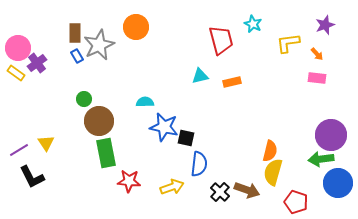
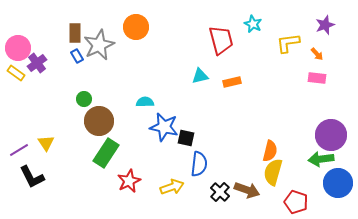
green rectangle: rotated 44 degrees clockwise
red star: rotated 30 degrees counterclockwise
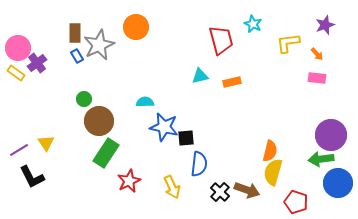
black square: rotated 18 degrees counterclockwise
yellow arrow: rotated 85 degrees clockwise
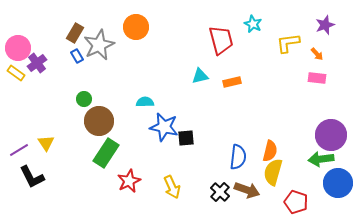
brown rectangle: rotated 30 degrees clockwise
blue semicircle: moved 39 px right, 7 px up
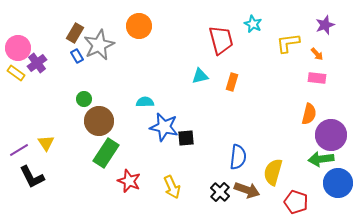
orange circle: moved 3 px right, 1 px up
orange rectangle: rotated 60 degrees counterclockwise
orange semicircle: moved 39 px right, 37 px up
red star: rotated 25 degrees counterclockwise
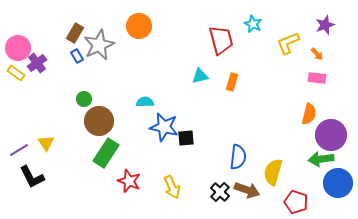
yellow L-shape: rotated 15 degrees counterclockwise
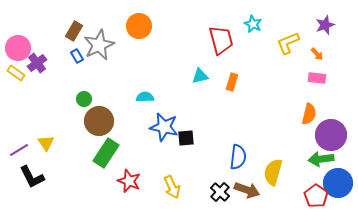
brown rectangle: moved 1 px left, 2 px up
cyan semicircle: moved 5 px up
red pentagon: moved 20 px right, 6 px up; rotated 15 degrees clockwise
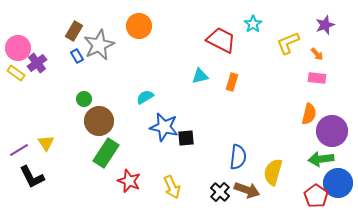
cyan star: rotated 12 degrees clockwise
red trapezoid: rotated 48 degrees counterclockwise
cyan semicircle: rotated 30 degrees counterclockwise
purple circle: moved 1 px right, 4 px up
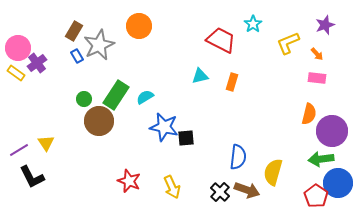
green rectangle: moved 10 px right, 58 px up
